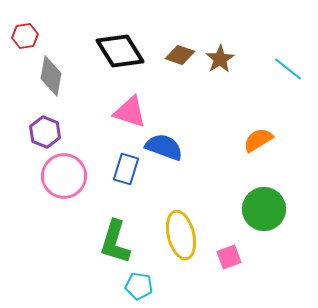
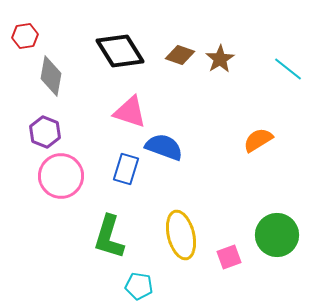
pink circle: moved 3 px left
green circle: moved 13 px right, 26 px down
green L-shape: moved 6 px left, 5 px up
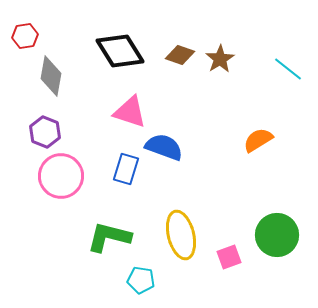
green L-shape: rotated 87 degrees clockwise
cyan pentagon: moved 2 px right, 6 px up
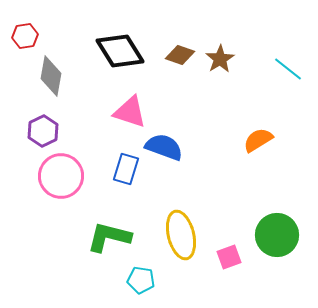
purple hexagon: moved 2 px left, 1 px up; rotated 12 degrees clockwise
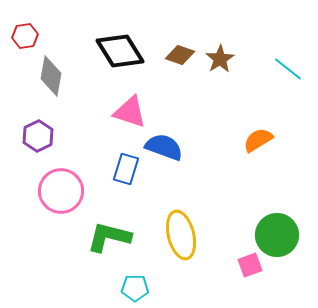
purple hexagon: moved 5 px left, 5 px down
pink circle: moved 15 px down
pink square: moved 21 px right, 8 px down
cyan pentagon: moved 6 px left, 8 px down; rotated 8 degrees counterclockwise
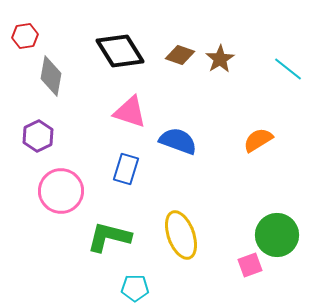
blue semicircle: moved 14 px right, 6 px up
yellow ellipse: rotated 6 degrees counterclockwise
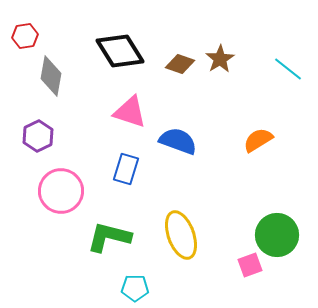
brown diamond: moved 9 px down
